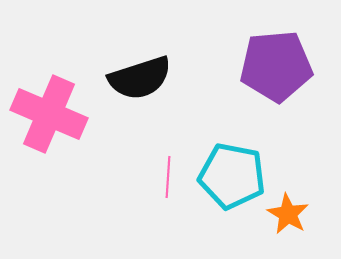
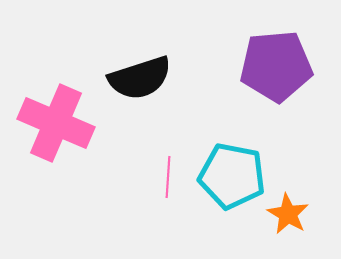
pink cross: moved 7 px right, 9 px down
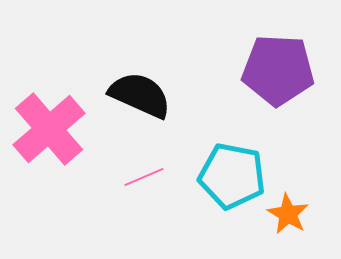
purple pentagon: moved 2 px right, 4 px down; rotated 8 degrees clockwise
black semicircle: moved 17 px down; rotated 138 degrees counterclockwise
pink cross: moved 7 px left, 6 px down; rotated 26 degrees clockwise
pink line: moved 24 px left; rotated 63 degrees clockwise
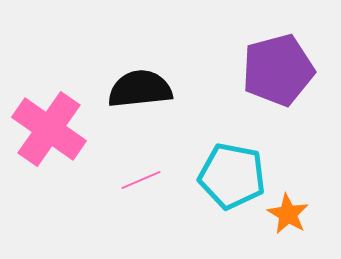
purple pentagon: rotated 18 degrees counterclockwise
black semicircle: moved 6 px up; rotated 30 degrees counterclockwise
pink cross: rotated 14 degrees counterclockwise
pink line: moved 3 px left, 3 px down
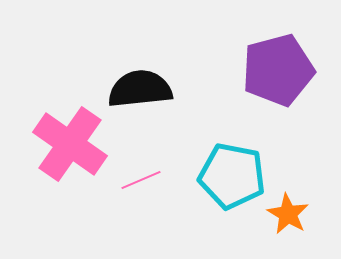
pink cross: moved 21 px right, 15 px down
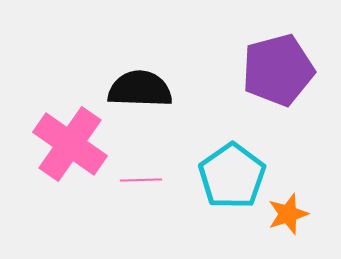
black semicircle: rotated 8 degrees clockwise
cyan pentagon: rotated 26 degrees clockwise
pink line: rotated 21 degrees clockwise
orange star: rotated 24 degrees clockwise
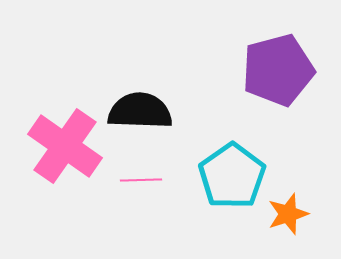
black semicircle: moved 22 px down
pink cross: moved 5 px left, 2 px down
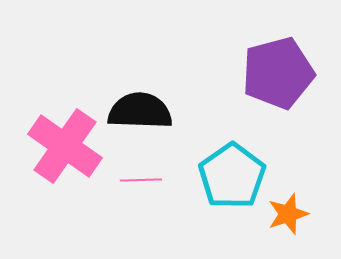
purple pentagon: moved 3 px down
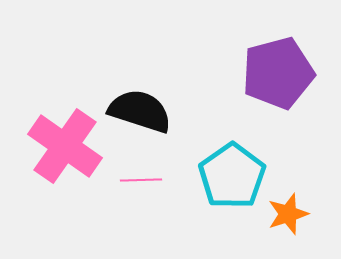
black semicircle: rotated 16 degrees clockwise
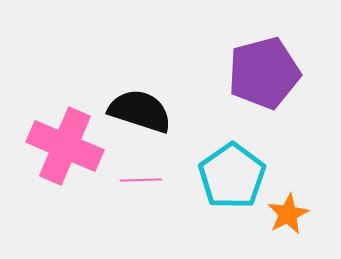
purple pentagon: moved 14 px left
pink cross: rotated 12 degrees counterclockwise
orange star: rotated 9 degrees counterclockwise
